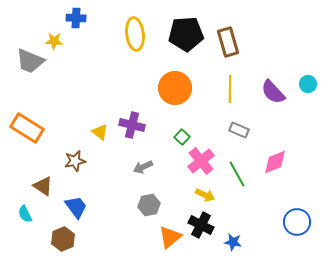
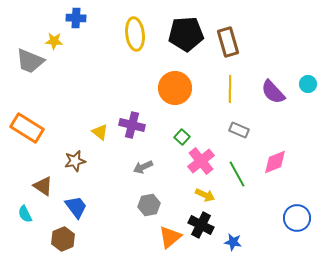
blue circle: moved 4 px up
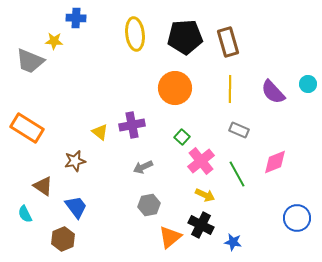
black pentagon: moved 1 px left, 3 px down
purple cross: rotated 25 degrees counterclockwise
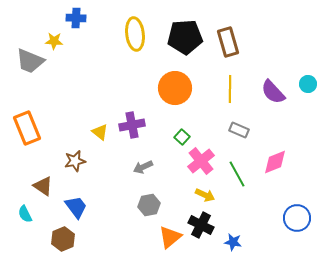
orange rectangle: rotated 36 degrees clockwise
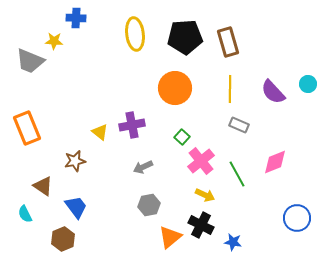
gray rectangle: moved 5 px up
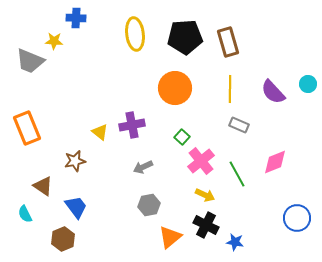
black cross: moved 5 px right
blue star: moved 2 px right
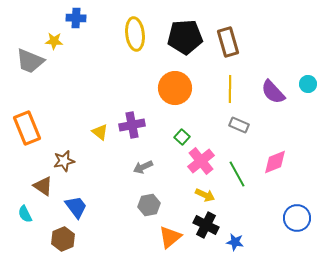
brown star: moved 11 px left
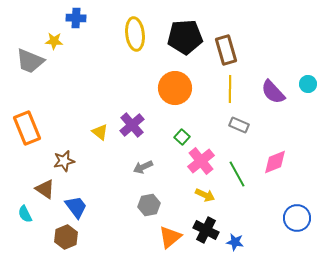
brown rectangle: moved 2 px left, 8 px down
purple cross: rotated 30 degrees counterclockwise
brown triangle: moved 2 px right, 3 px down
black cross: moved 5 px down
brown hexagon: moved 3 px right, 2 px up
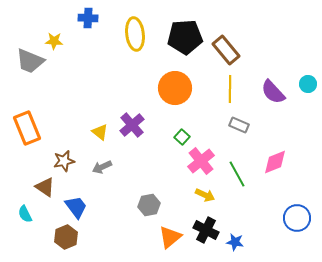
blue cross: moved 12 px right
brown rectangle: rotated 24 degrees counterclockwise
gray arrow: moved 41 px left
brown triangle: moved 2 px up
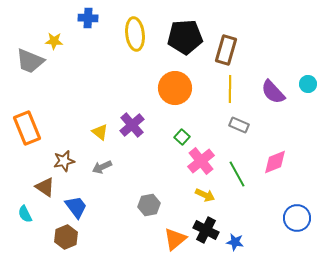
brown rectangle: rotated 56 degrees clockwise
orange triangle: moved 5 px right, 2 px down
